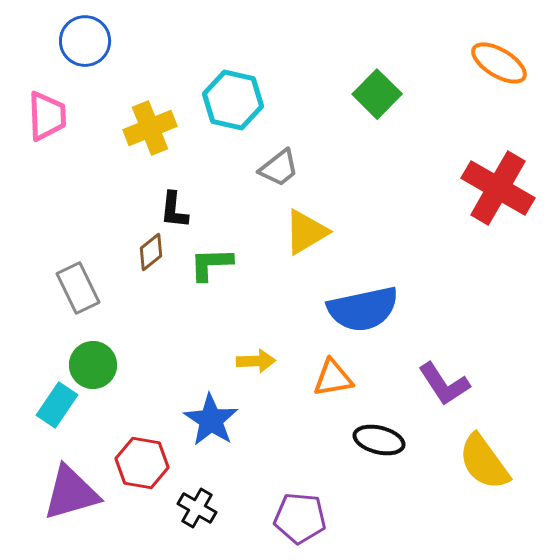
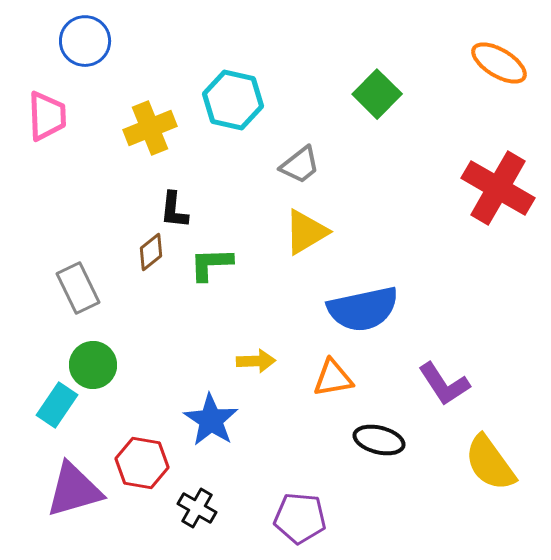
gray trapezoid: moved 21 px right, 3 px up
yellow semicircle: moved 6 px right, 1 px down
purple triangle: moved 3 px right, 3 px up
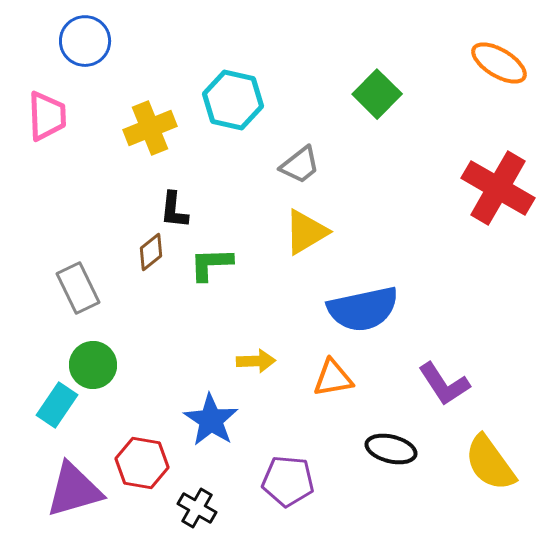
black ellipse: moved 12 px right, 9 px down
purple pentagon: moved 12 px left, 37 px up
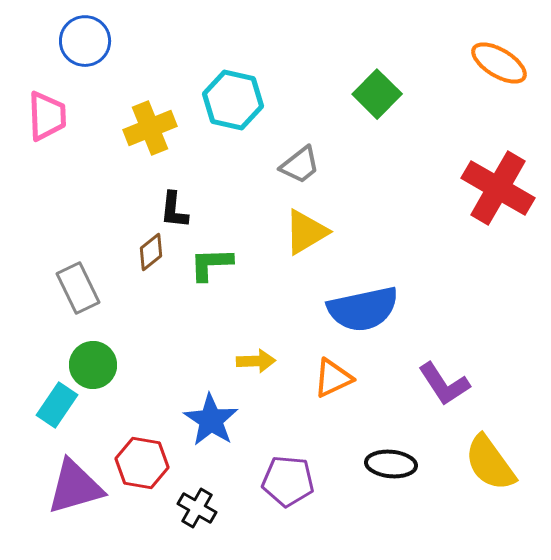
orange triangle: rotated 15 degrees counterclockwise
black ellipse: moved 15 px down; rotated 9 degrees counterclockwise
purple triangle: moved 1 px right, 3 px up
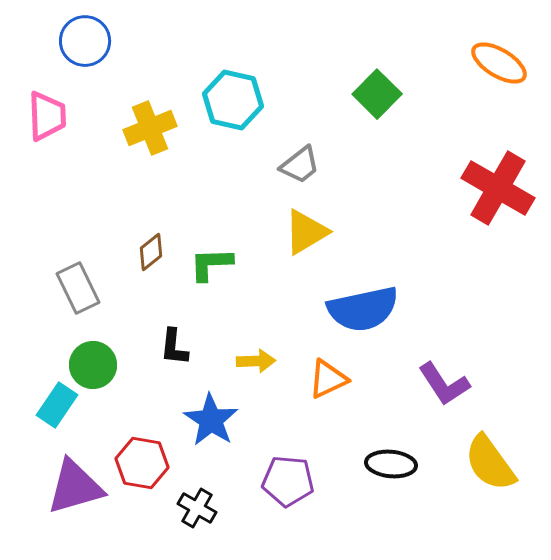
black L-shape: moved 137 px down
orange triangle: moved 5 px left, 1 px down
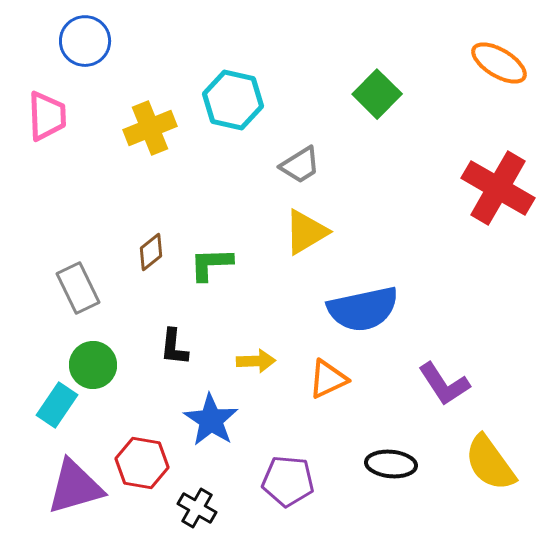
gray trapezoid: rotated 6 degrees clockwise
